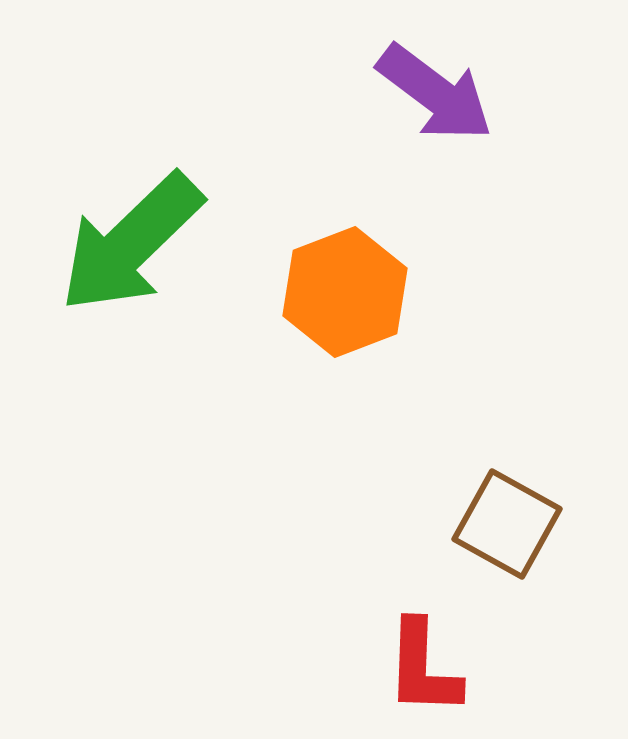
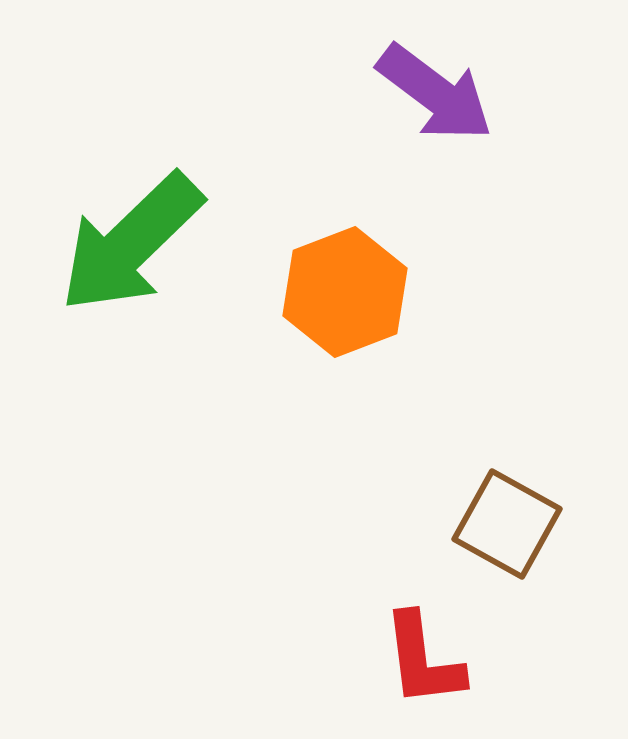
red L-shape: moved 8 px up; rotated 9 degrees counterclockwise
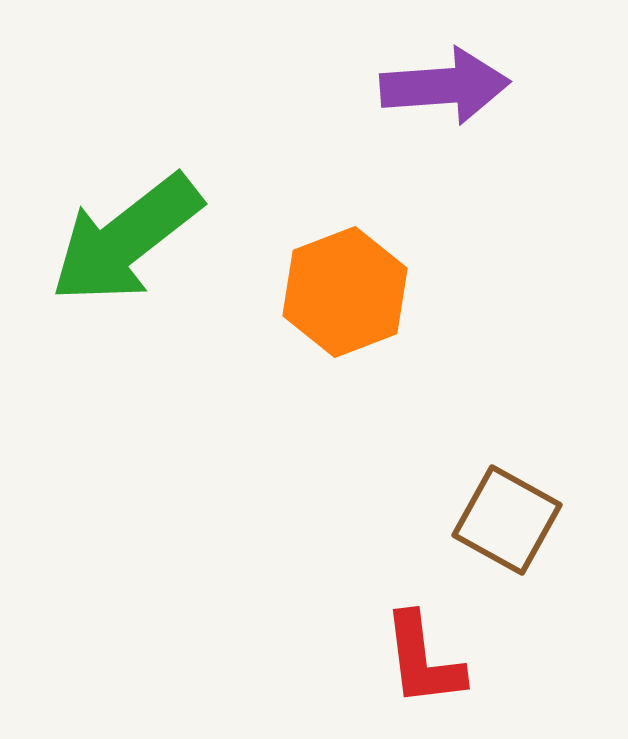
purple arrow: moved 10 px right, 7 px up; rotated 41 degrees counterclockwise
green arrow: moved 5 px left, 4 px up; rotated 6 degrees clockwise
brown square: moved 4 px up
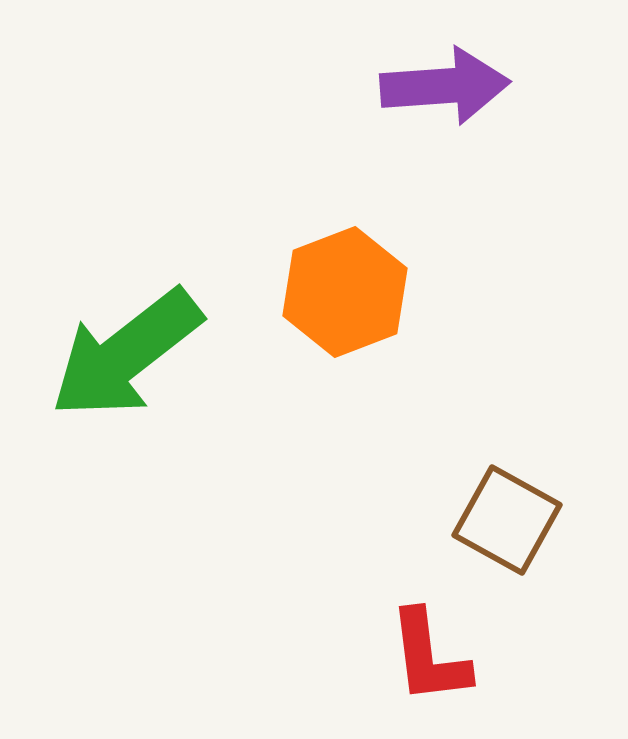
green arrow: moved 115 px down
red L-shape: moved 6 px right, 3 px up
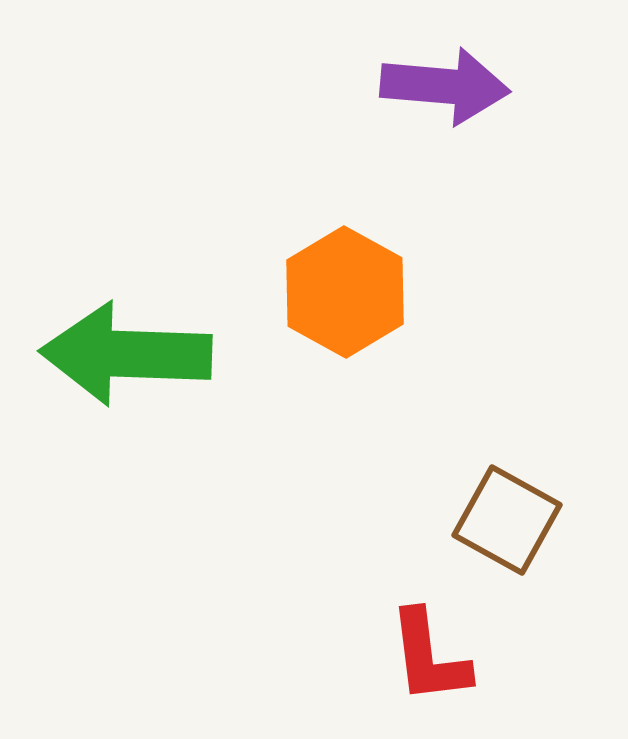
purple arrow: rotated 9 degrees clockwise
orange hexagon: rotated 10 degrees counterclockwise
green arrow: rotated 40 degrees clockwise
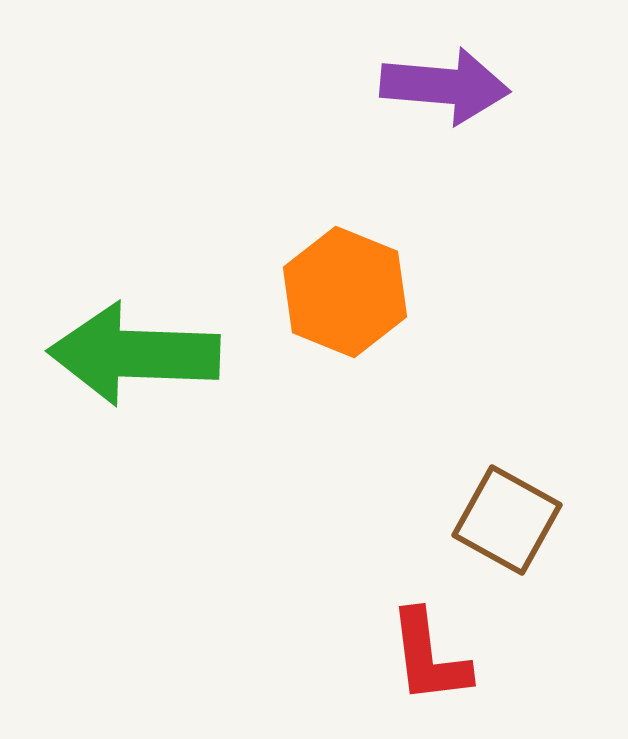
orange hexagon: rotated 7 degrees counterclockwise
green arrow: moved 8 px right
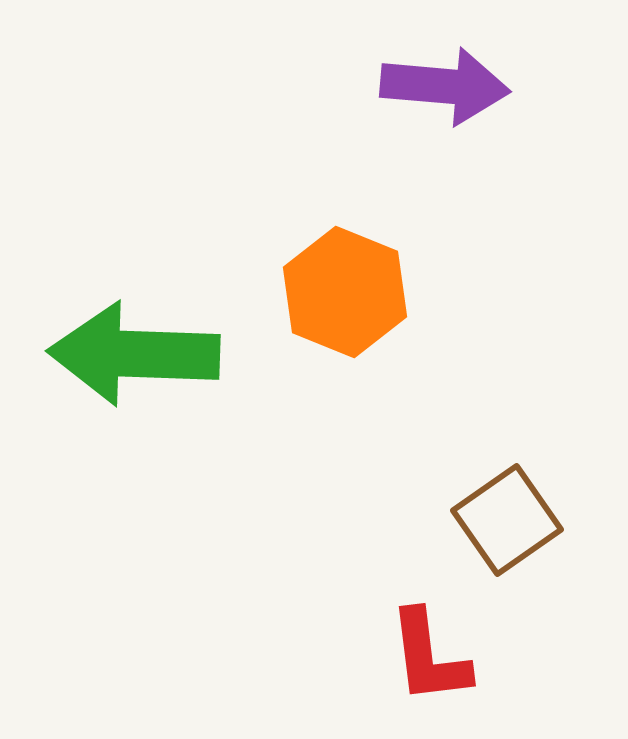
brown square: rotated 26 degrees clockwise
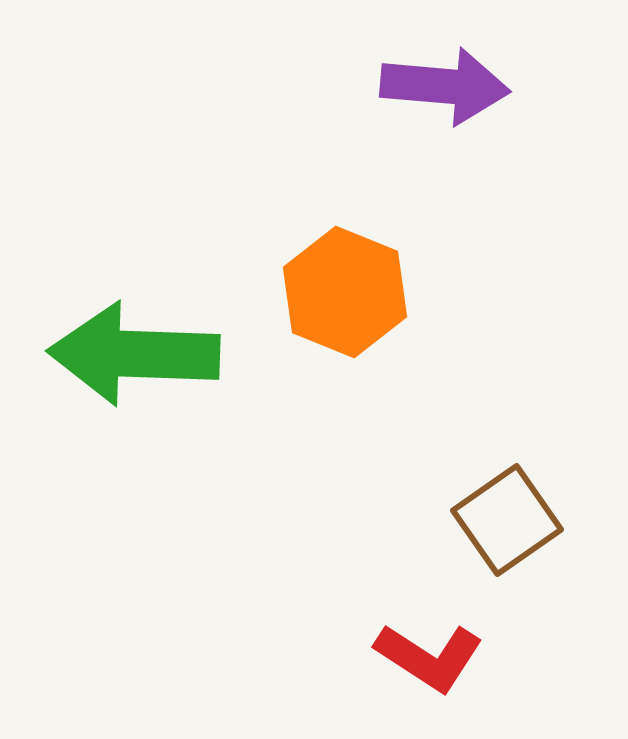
red L-shape: rotated 50 degrees counterclockwise
